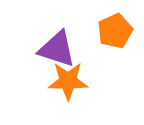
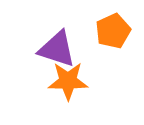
orange pentagon: moved 2 px left
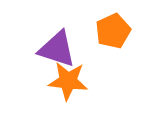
orange star: rotated 6 degrees clockwise
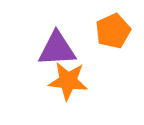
purple triangle: rotated 21 degrees counterclockwise
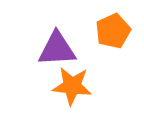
orange star: moved 4 px right, 5 px down
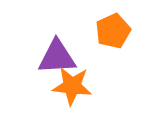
purple triangle: moved 8 px down
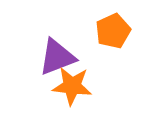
purple triangle: rotated 18 degrees counterclockwise
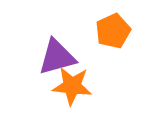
purple triangle: rotated 6 degrees clockwise
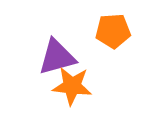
orange pentagon: rotated 20 degrees clockwise
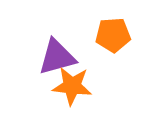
orange pentagon: moved 4 px down
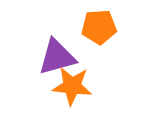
orange pentagon: moved 14 px left, 8 px up
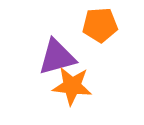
orange pentagon: moved 1 px right, 2 px up
